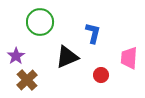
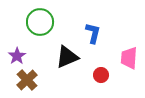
purple star: moved 1 px right
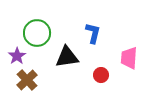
green circle: moved 3 px left, 11 px down
black triangle: rotated 15 degrees clockwise
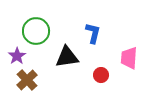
green circle: moved 1 px left, 2 px up
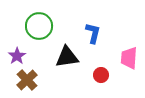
green circle: moved 3 px right, 5 px up
